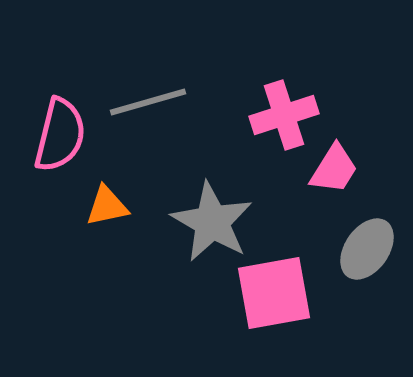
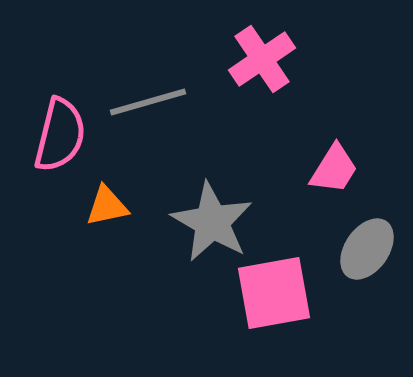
pink cross: moved 22 px left, 56 px up; rotated 16 degrees counterclockwise
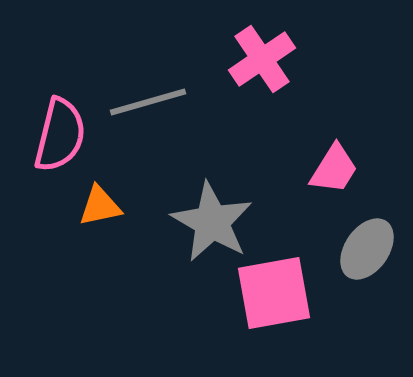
orange triangle: moved 7 px left
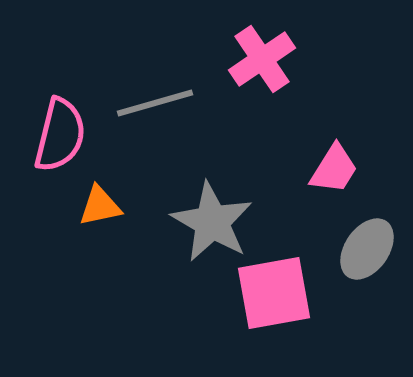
gray line: moved 7 px right, 1 px down
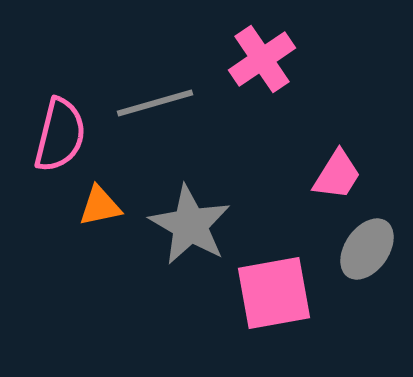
pink trapezoid: moved 3 px right, 6 px down
gray star: moved 22 px left, 3 px down
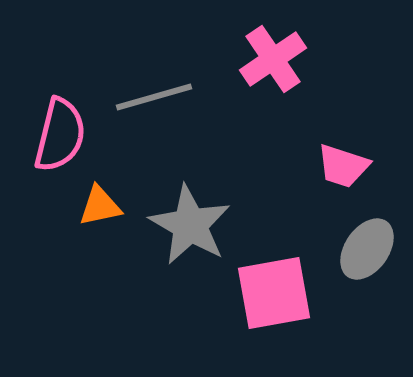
pink cross: moved 11 px right
gray line: moved 1 px left, 6 px up
pink trapezoid: moved 6 px right, 9 px up; rotated 76 degrees clockwise
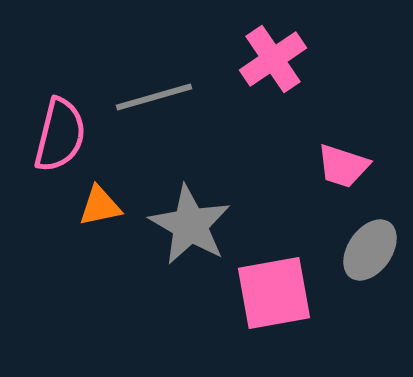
gray ellipse: moved 3 px right, 1 px down
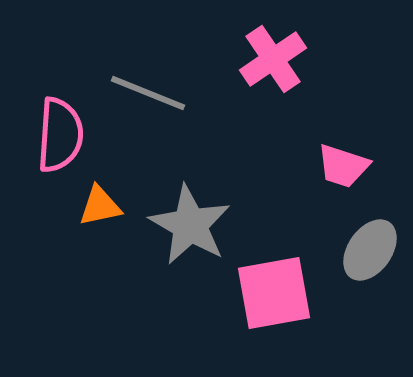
gray line: moved 6 px left, 4 px up; rotated 38 degrees clockwise
pink semicircle: rotated 10 degrees counterclockwise
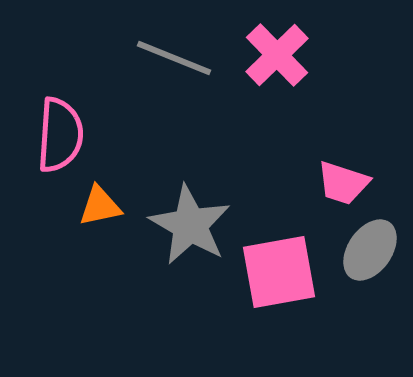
pink cross: moved 4 px right, 4 px up; rotated 10 degrees counterclockwise
gray line: moved 26 px right, 35 px up
pink trapezoid: moved 17 px down
pink square: moved 5 px right, 21 px up
